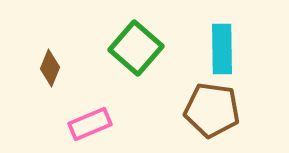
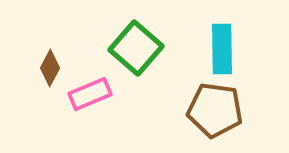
brown diamond: rotated 6 degrees clockwise
brown pentagon: moved 3 px right
pink rectangle: moved 30 px up
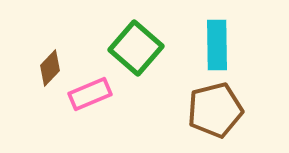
cyan rectangle: moved 5 px left, 4 px up
brown diamond: rotated 15 degrees clockwise
brown pentagon: rotated 22 degrees counterclockwise
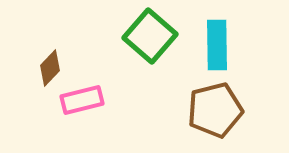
green square: moved 14 px right, 12 px up
pink rectangle: moved 8 px left, 6 px down; rotated 9 degrees clockwise
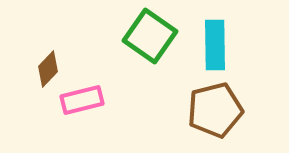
green square: rotated 6 degrees counterclockwise
cyan rectangle: moved 2 px left
brown diamond: moved 2 px left, 1 px down
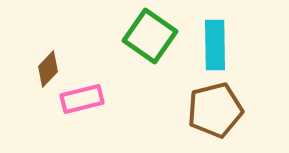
pink rectangle: moved 1 px up
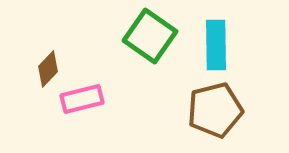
cyan rectangle: moved 1 px right
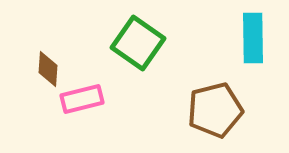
green square: moved 12 px left, 7 px down
cyan rectangle: moved 37 px right, 7 px up
brown diamond: rotated 39 degrees counterclockwise
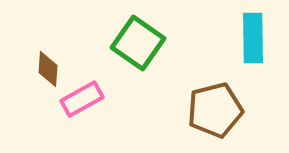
pink rectangle: rotated 15 degrees counterclockwise
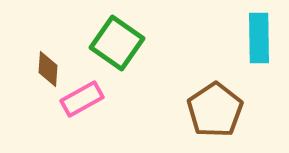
cyan rectangle: moved 6 px right
green square: moved 21 px left
brown pentagon: rotated 20 degrees counterclockwise
